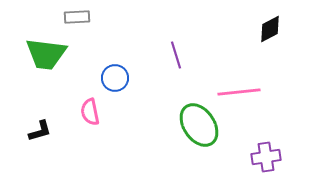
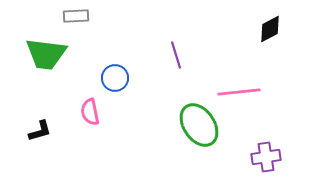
gray rectangle: moved 1 px left, 1 px up
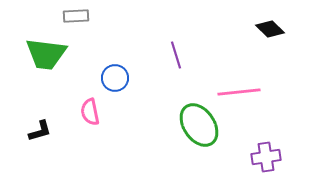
black diamond: rotated 72 degrees clockwise
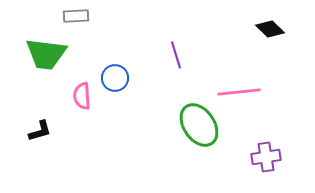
pink semicircle: moved 8 px left, 16 px up; rotated 8 degrees clockwise
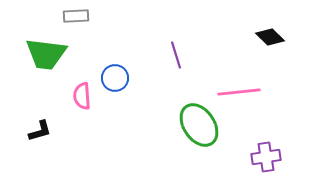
black diamond: moved 8 px down
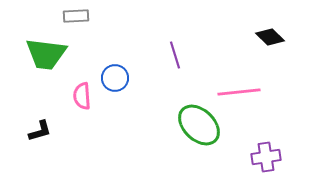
purple line: moved 1 px left
green ellipse: rotated 12 degrees counterclockwise
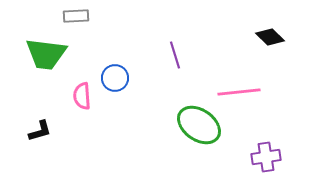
green ellipse: rotated 9 degrees counterclockwise
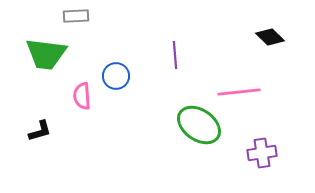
purple line: rotated 12 degrees clockwise
blue circle: moved 1 px right, 2 px up
purple cross: moved 4 px left, 4 px up
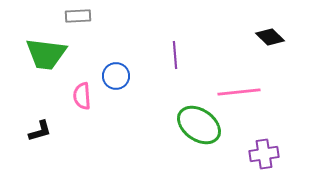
gray rectangle: moved 2 px right
purple cross: moved 2 px right, 1 px down
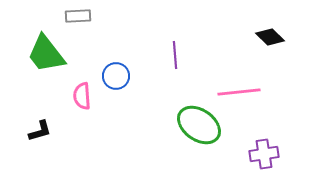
green trapezoid: rotated 45 degrees clockwise
